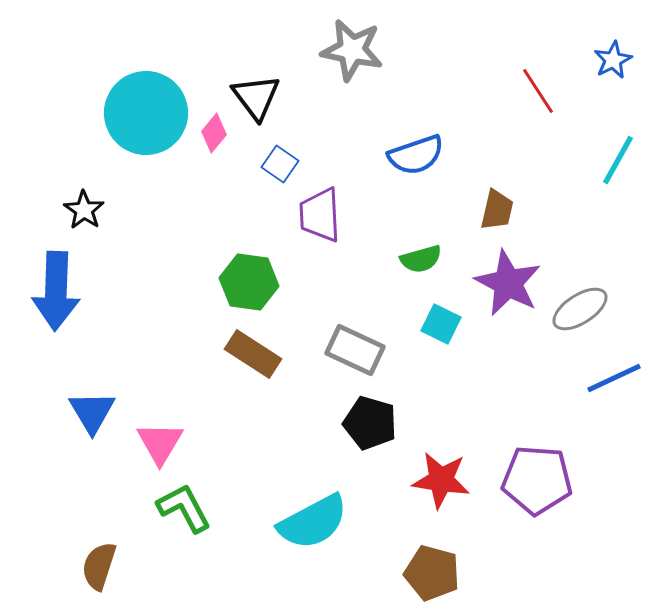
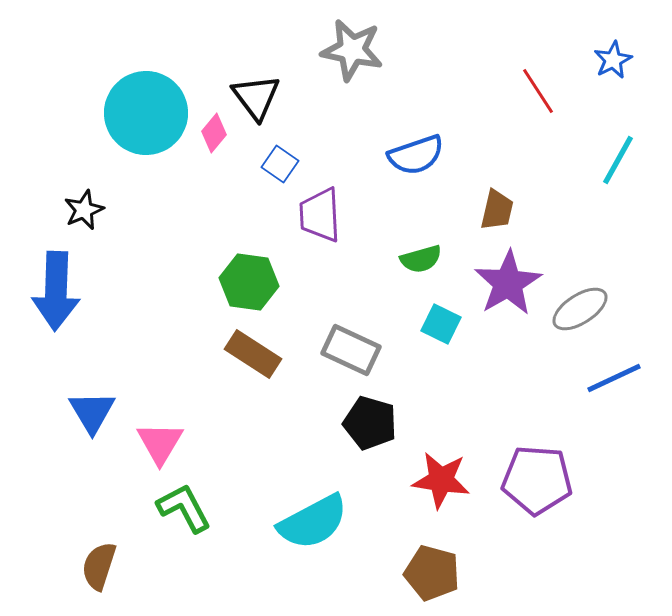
black star: rotated 15 degrees clockwise
purple star: rotated 14 degrees clockwise
gray rectangle: moved 4 px left
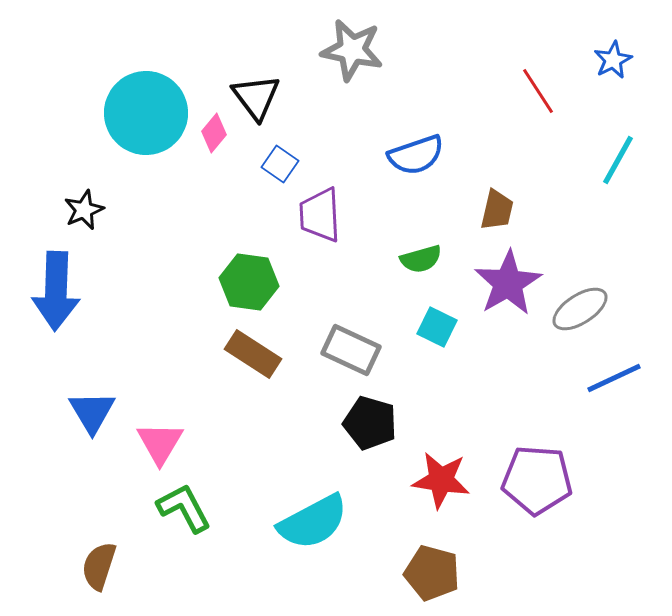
cyan square: moved 4 px left, 3 px down
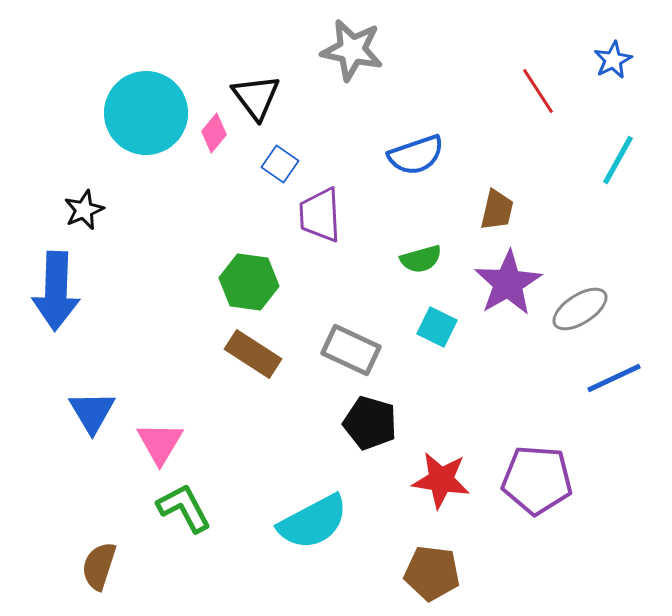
brown pentagon: rotated 8 degrees counterclockwise
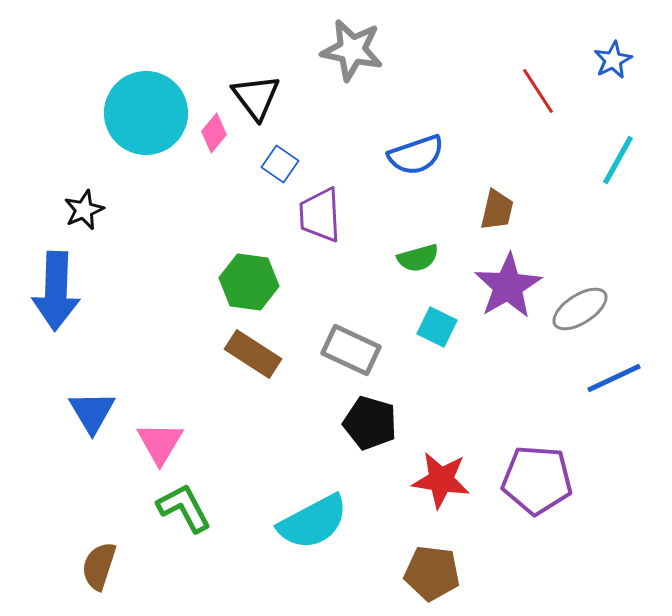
green semicircle: moved 3 px left, 1 px up
purple star: moved 3 px down
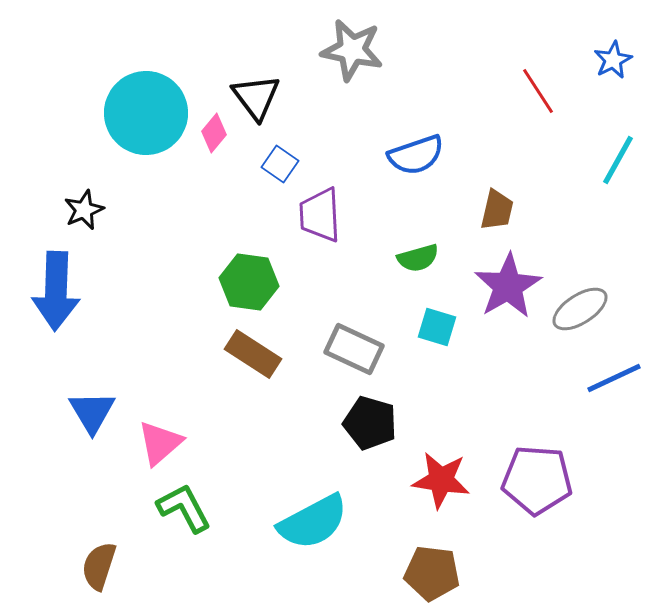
cyan square: rotated 9 degrees counterclockwise
gray rectangle: moved 3 px right, 1 px up
pink triangle: rotated 18 degrees clockwise
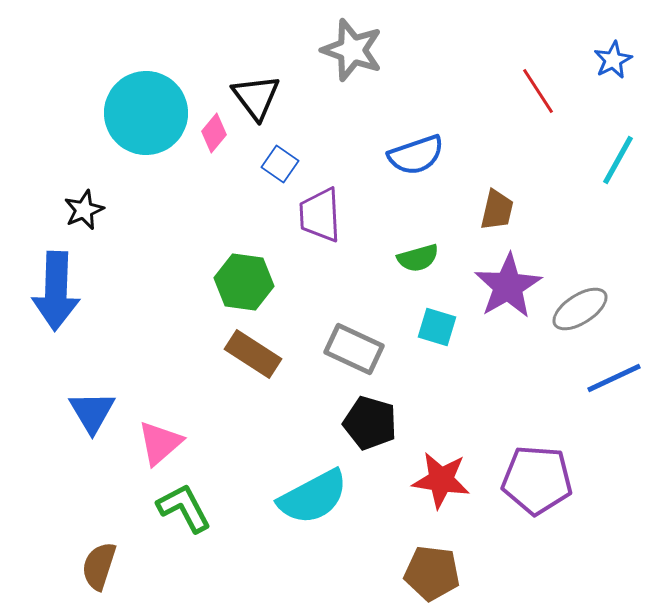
gray star: rotated 8 degrees clockwise
green hexagon: moved 5 px left
cyan semicircle: moved 25 px up
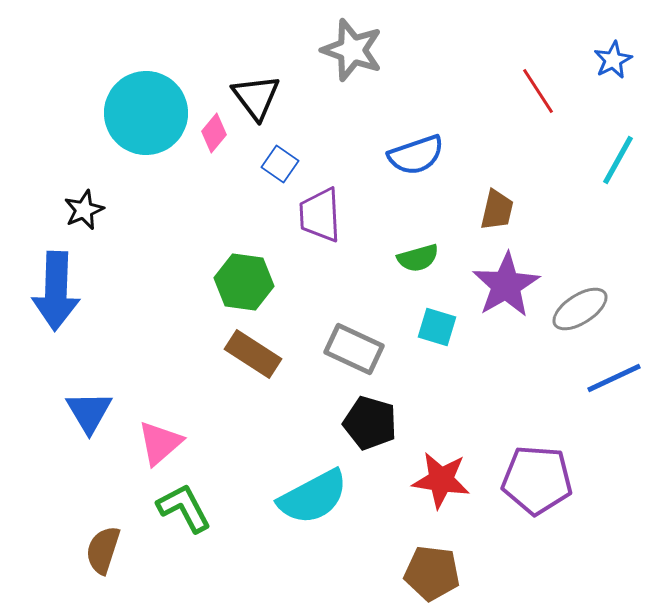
purple star: moved 2 px left, 1 px up
blue triangle: moved 3 px left
brown semicircle: moved 4 px right, 16 px up
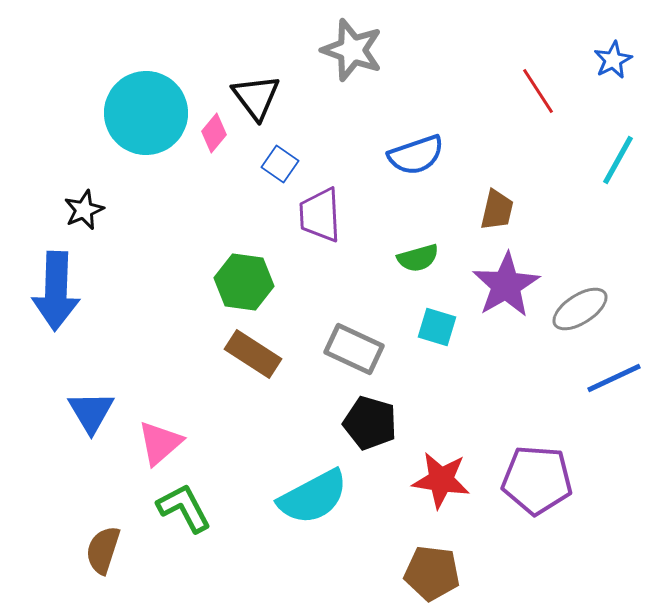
blue triangle: moved 2 px right
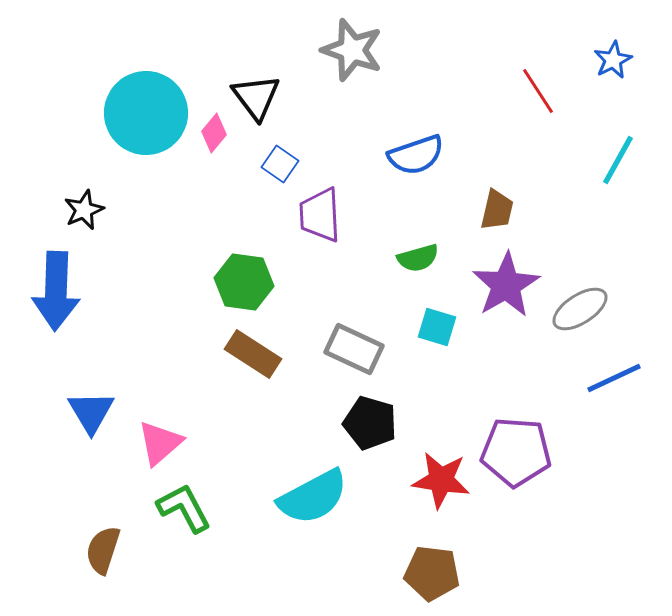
purple pentagon: moved 21 px left, 28 px up
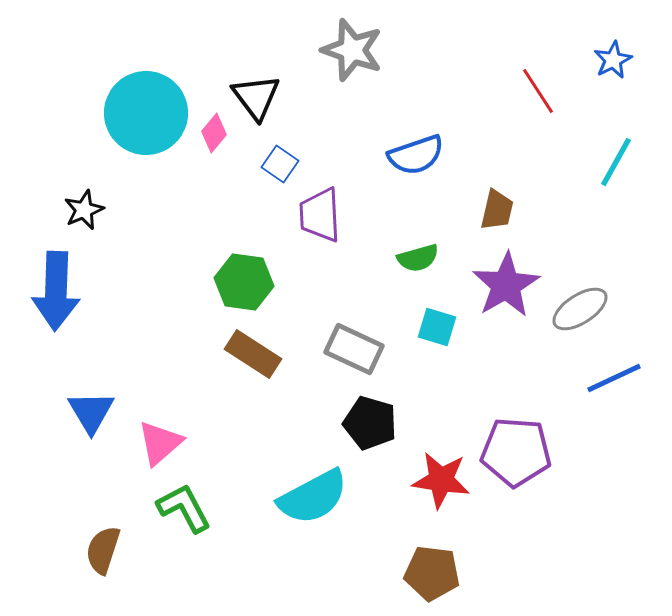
cyan line: moved 2 px left, 2 px down
